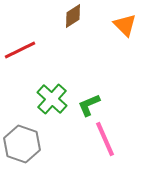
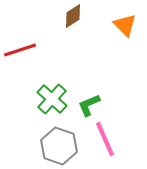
red line: rotated 8 degrees clockwise
gray hexagon: moved 37 px right, 2 px down
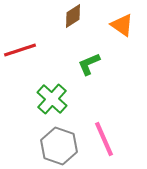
orange triangle: moved 3 px left; rotated 10 degrees counterclockwise
green L-shape: moved 41 px up
pink line: moved 1 px left
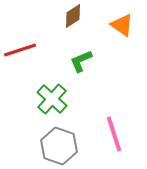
green L-shape: moved 8 px left, 3 px up
pink line: moved 10 px right, 5 px up; rotated 6 degrees clockwise
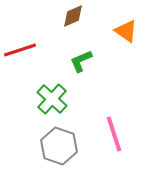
brown diamond: rotated 10 degrees clockwise
orange triangle: moved 4 px right, 6 px down
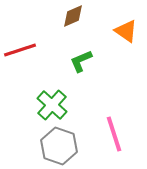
green cross: moved 6 px down
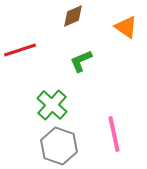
orange triangle: moved 4 px up
pink line: rotated 6 degrees clockwise
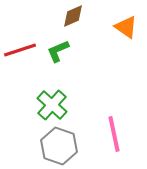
green L-shape: moved 23 px left, 10 px up
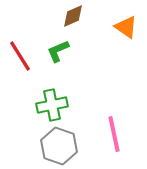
red line: moved 6 px down; rotated 76 degrees clockwise
green cross: rotated 36 degrees clockwise
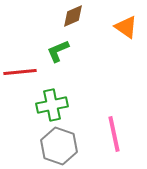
red line: moved 16 px down; rotated 64 degrees counterclockwise
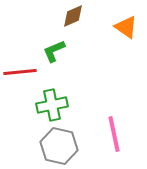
green L-shape: moved 4 px left
gray hexagon: rotated 6 degrees counterclockwise
